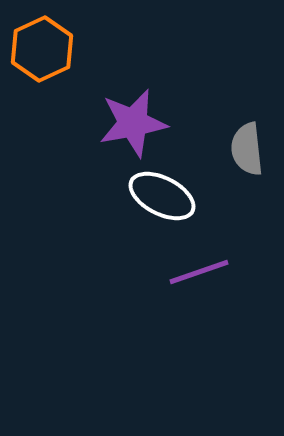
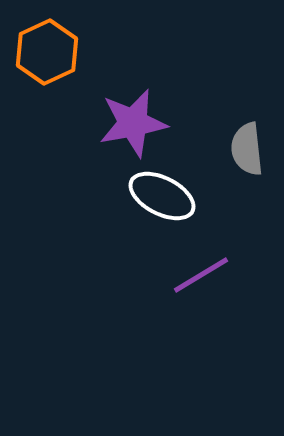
orange hexagon: moved 5 px right, 3 px down
purple line: moved 2 px right, 3 px down; rotated 12 degrees counterclockwise
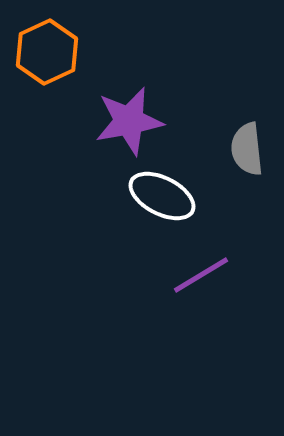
purple star: moved 4 px left, 2 px up
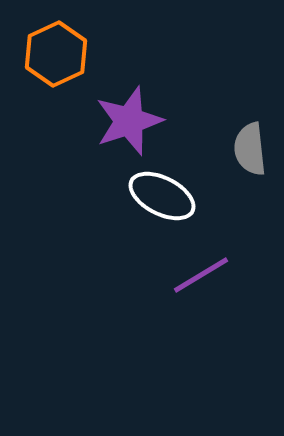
orange hexagon: moved 9 px right, 2 px down
purple star: rotated 8 degrees counterclockwise
gray semicircle: moved 3 px right
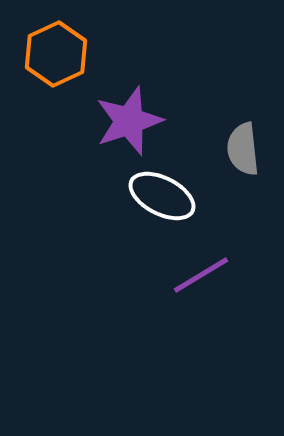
gray semicircle: moved 7 px left
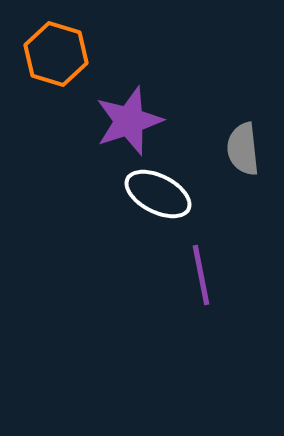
orange hexagon: rotated 18 degrees counterclockwise
white ellipse: moved 4 px left, 2 px up
purple line: rotated 70 degrees counterclockwise
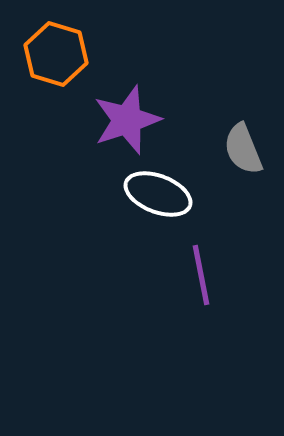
purple star: moved 2 px left, 1 px up
gray semicircle: rotated 16 degrees counterclockwise
white ellipse: rotated 6 degrees counterclockwise
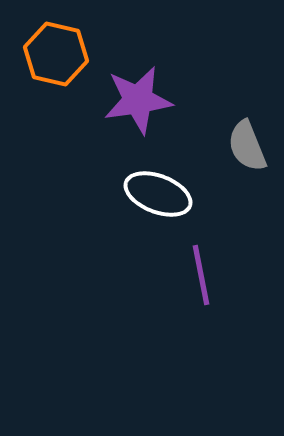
orange hexagon: rotated 4 degrees counterclockwise
purple star: moved 11 px right, 20 px up; rotated 10 degrees clockwise
gray semicircle: moved 4 px right, 3 px up
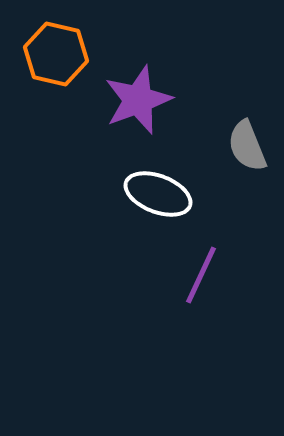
purple star: rotated 12 degrees counterclockwise
purple line: rotated 36 degrees clockwise
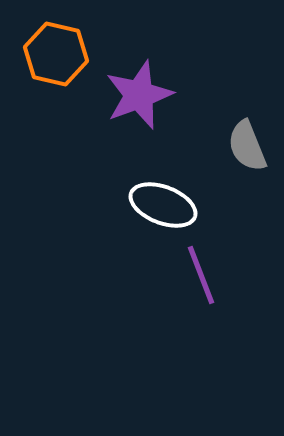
purple star: moved 1 px right, 5 px up
white ellipse: moved 5 px right, 11 px down
purple line: rotated 46 degrees counterclockwise
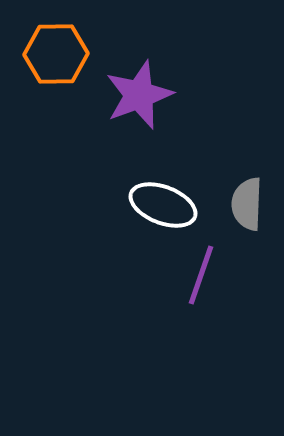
orange hexagon: rotated 14 degrees counterclockwise
gray semicircle: moved 58 px down; rotated 24 degrees clockwise
purple line: rotated 40 degrees clockwise
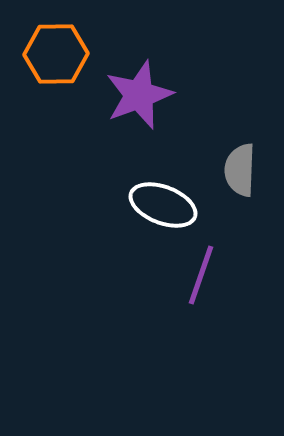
gray semicircle: moved 7 px left, 34 px up
